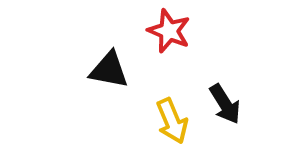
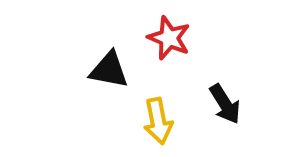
red star: moved 7 px down
yellow arrow: moved 14 px left; rotated 12 degrees clockwise
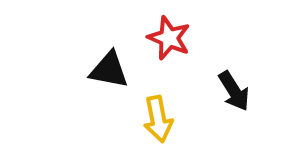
black arrow: moved 9 px right, 13 px up
yellow arrow: moved 2 px up
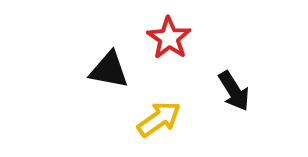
red star: rotated 12 degrees clockwise
yellow arrow: moved 1 px right; rotated 114 degrees counterclockwise
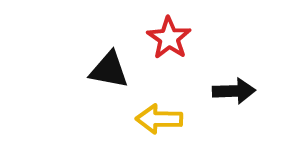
black arrow: rotated 60 degrees counterclockwise
yellow arrow: rotated 144 degrees counterclockwise
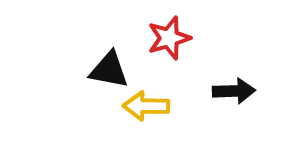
red star: rotated 21 degrees clockwise
yellow arrow: moved 13 px left, 13 px up
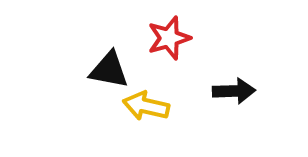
yellow arrow: rotated 12 degrees clockwise
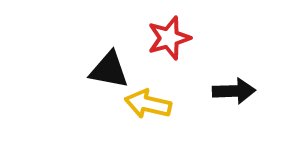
yellow arrow: moved 2 px right, 2 px up
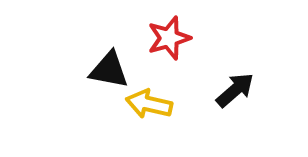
black arrow: moved 1 px right, 1 px up; rotated 39 degrees counterclockwise
yellow arrow: moved 1 px right
